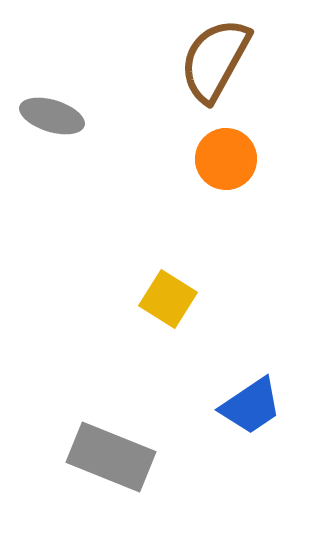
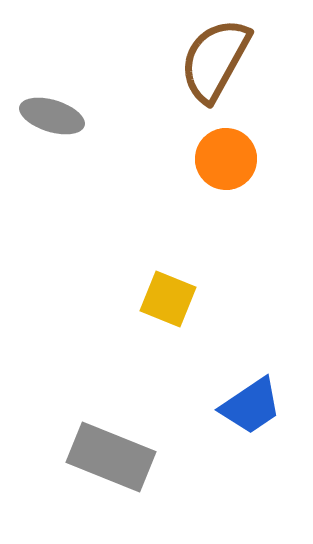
yellow square: rotated 10 degrees counterclockwise
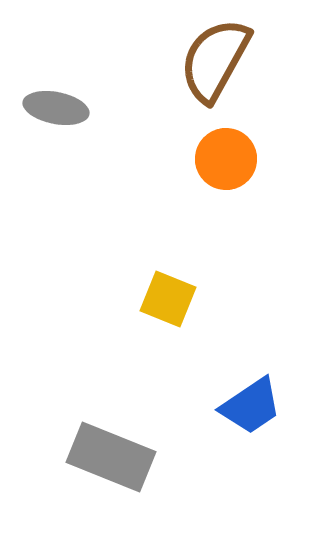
gray ellipse: moved 4 px right, 8 px up; rotated 6 degrees counterclockwise
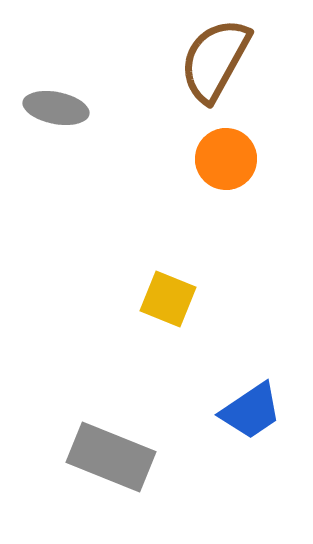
blue trapezoid: moved 5 px down
